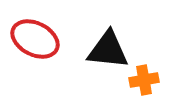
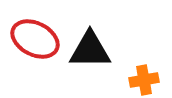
black triangle: moved 18 px left; rotated 6 degrees counterclockwise
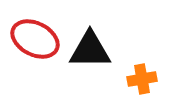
orange cross: moved 2 px left, 1 px up
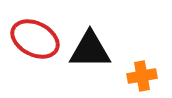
orange cross: moved 3 px up
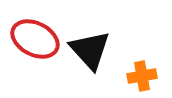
black triangle: rotated 48 degrees clockwise
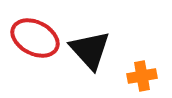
red ellipse: moved 1 px up
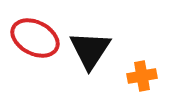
black triangle: rotated 15 degrees clockwise
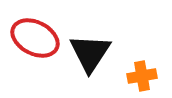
black triangle: moved 3 px down
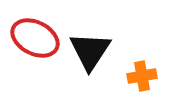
black triangle: moved 2 px up
